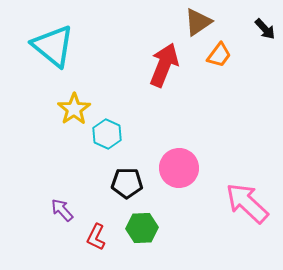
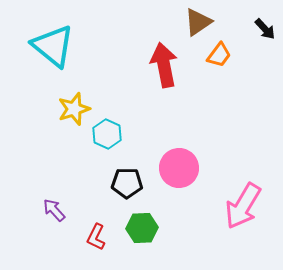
red arrow: rotated 33 degrees counterclockwise
yellow star: rotated 16 degrees clockwise
pink arrow: moved 4 px left, 3 px down; rotated 102 degrees counterclockwise
purple arrow: moved 8 px left
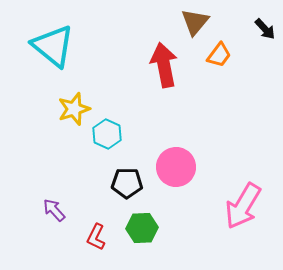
brown triangle: moved 3 px left; rotated 16 degrees counterclockwise
pink circle: moved 3 px left, 1 px up
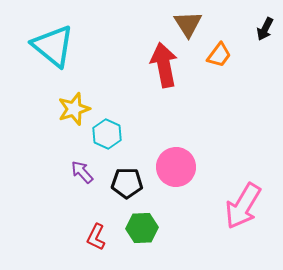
brown triangle: moved 7 px left, 2 px down; rotated 12 degrees counterclockwise
black arrow: rotated 70 degrees clockwise
purple arrow: moved 28 px right, 38 px up
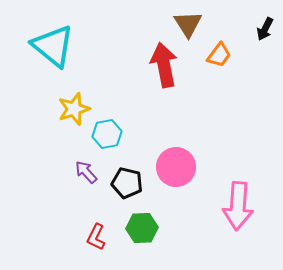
cyan hexagon: rotated 24 degrees clockwise
purple arrow: moved 4 px right
black pentagon: rotated 12 degrees clockwise
pink arrow: moved 5 px left; rotated 27 degrees counterclockwise
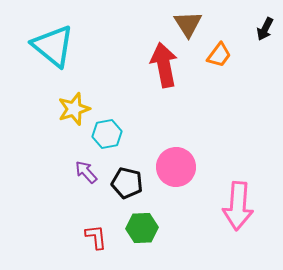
red L-shape: rotated 148 degrees clockwise
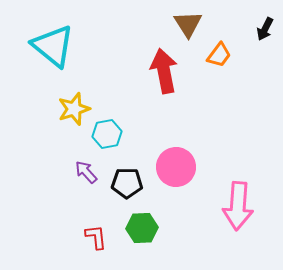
red arrow: moved 6 px down
black pentagon: rotated 12 degrees counterclockwise
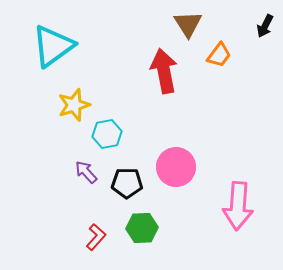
black arrow: moved 3 px up
cyan triangle: rotated 45 degrees clockwise
yellow star: moved 4 px up
red L-shape: rotated 48 degrees clockwise
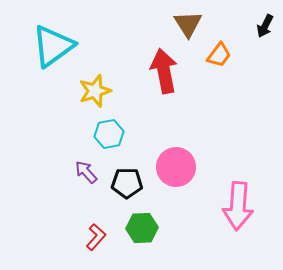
yellow star: moved 21 px right, 14 px up
cyan hexagon: moved 2 px right
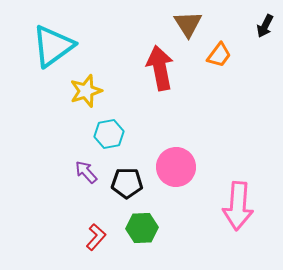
red arrow: moved 4 px left, 3 px up
yellow star: moved 9 px left
